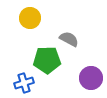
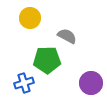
gray semicircle: moved 2 px left, 3 px up
purple circle: moved 5 px down
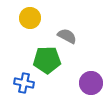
blue cross: rotated 30 degrees clockwise
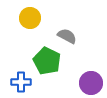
green pentagon: moved 1 px down; rotated 28 degrees clockwise
blue cross: moved 3 px left, 1 px up; rotated 12 degrees counterclockwise
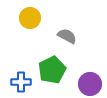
green pentagon: moved 5 px right, 9 px down; rotated 20 degrees clockwise
purple circle: moved 1 px left, 1 px down
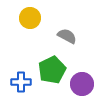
purple circle: moved 8 px left
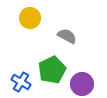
blue cross: rotated 30 degrees clockwise
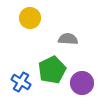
gray semicircle: moved 1 px right, 3 px down; rotated 24 degrees counterclockwise
purple circle: moved 1 px up
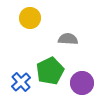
green pentagon: moved 2 px left, 1 px down
blue cross: rotated 18 degrees clockwise
